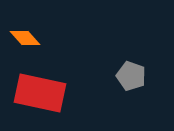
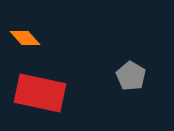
gray pentagon: rotated 12 degrees clockwise
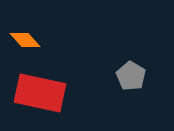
orange diamond: moved 2 px down
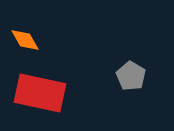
orange diamond: rotated 12 degrees clockwise
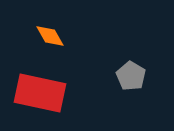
orange diamond: moved 25 px right, 4 px up
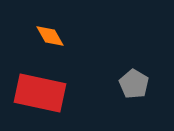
gray pentagon: moved 3 px right, 8 px down
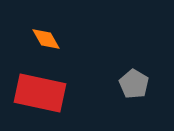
orange diamond: moved 4 px left, 3 px down
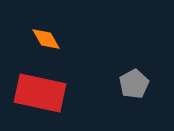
gray pentagon: rotated 12 degrees clockwise
